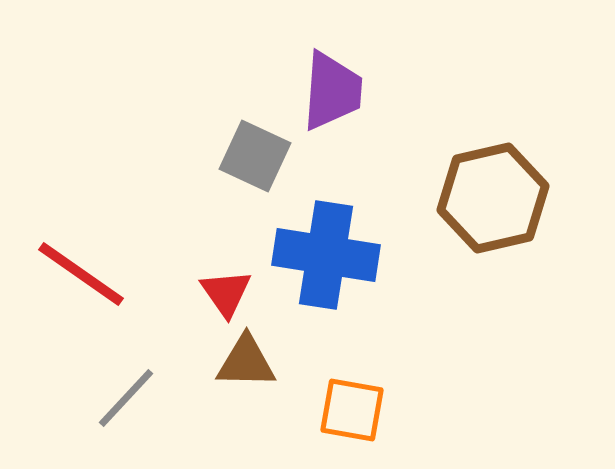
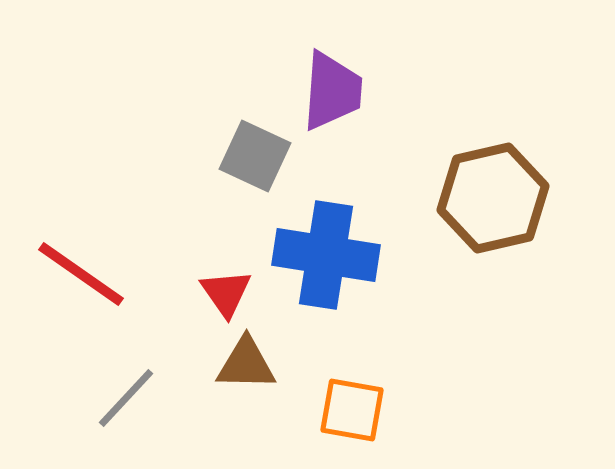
brown triangle: moved 2 px down
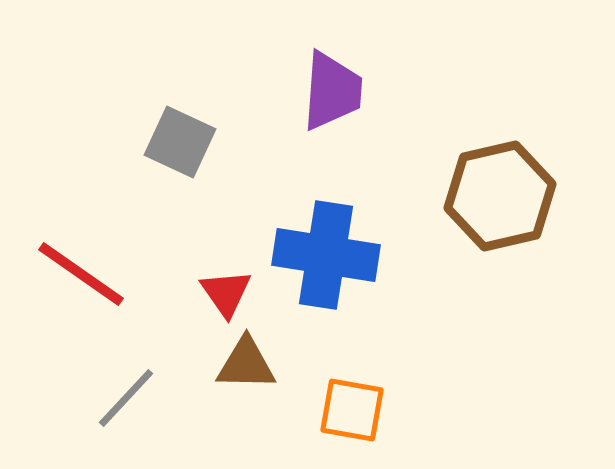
gray square: moved 75 px left, 14 px up
brown hexagon: moved 7 px right, 2 px up
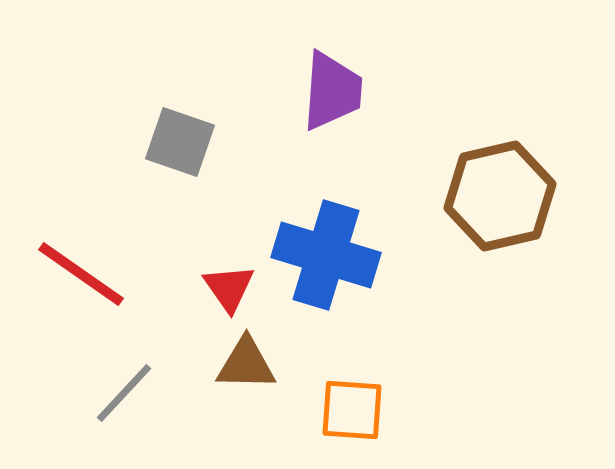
gray square: rotated 6 degrees counterclockwise
blue cross: rotated 8 degrees clockwise
red triangle: moved 3 px right, 5 px up
gray line: moved 2 px left, 5 px up
orange square: rotated 6 degrees counterclockwise
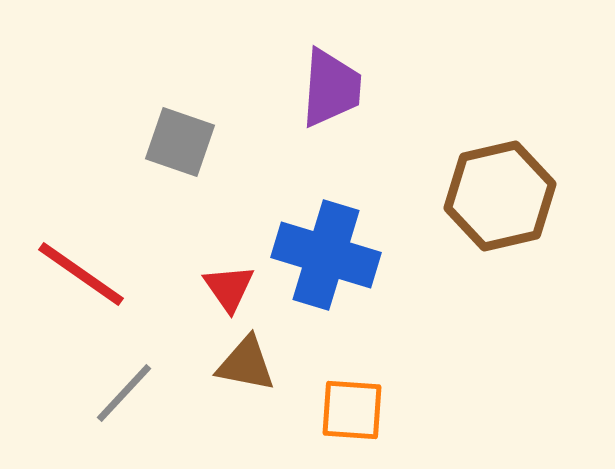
purple trapezoid: moved 1 px left, 3 px up
brown triangle: rotated 10 degrees clockwise
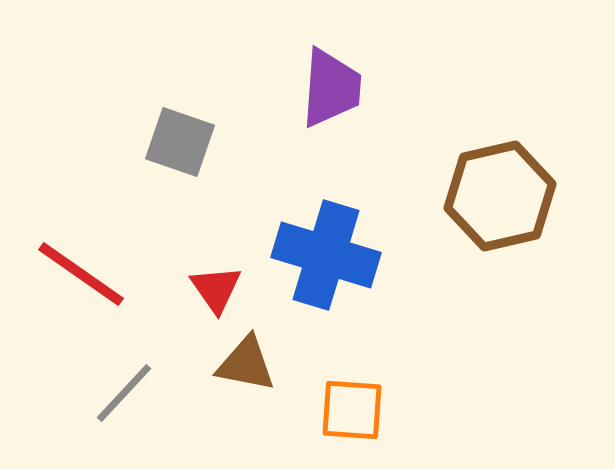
red triangle: moved 13 px left, 1 px down
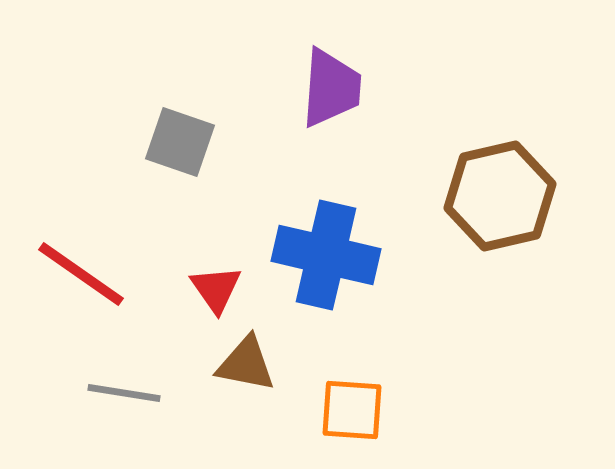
blue cross: rotated 4 degrees counterclockwise
gray line: rotated 56 degrees clockwise
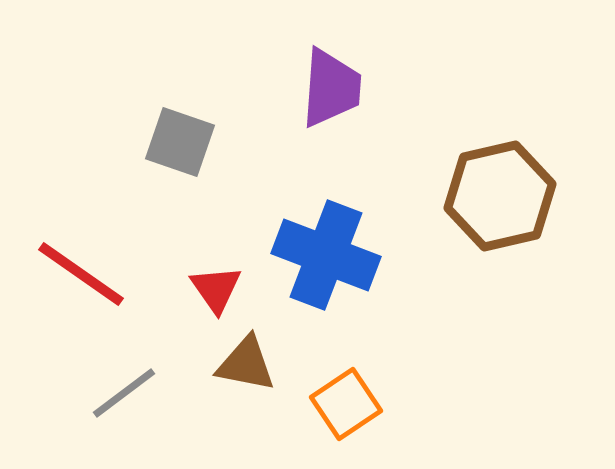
blue cross: rotated 8 degrees clockwise
gray line: rotated 46 degrees counterclockwise
orange square: moved 6 px left, 6 px up; rotated 38 degrees counterclockwise
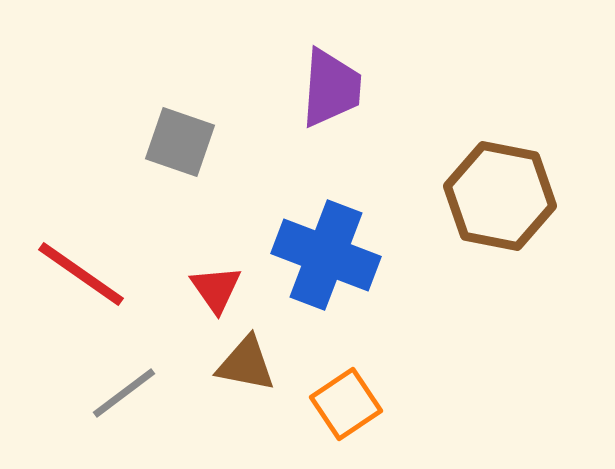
brown hexagon: rotated 24 degrees clockwise
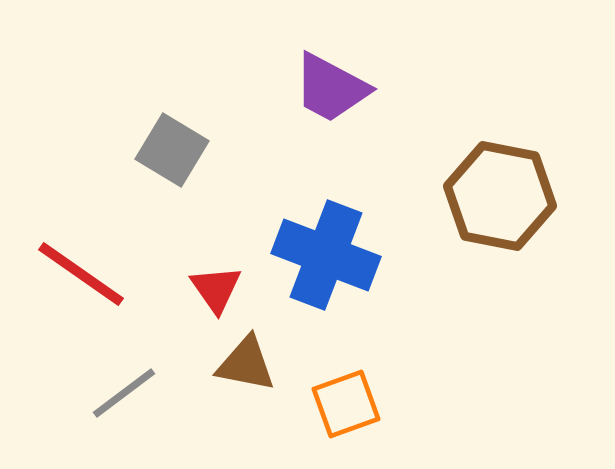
purple trapezoid: rotated 114 degrees clockwise
gray square: moved 8 px left, 8 px down; rotated 12 degrees clockwise
orange square: rotated 14 degrees clockwise
